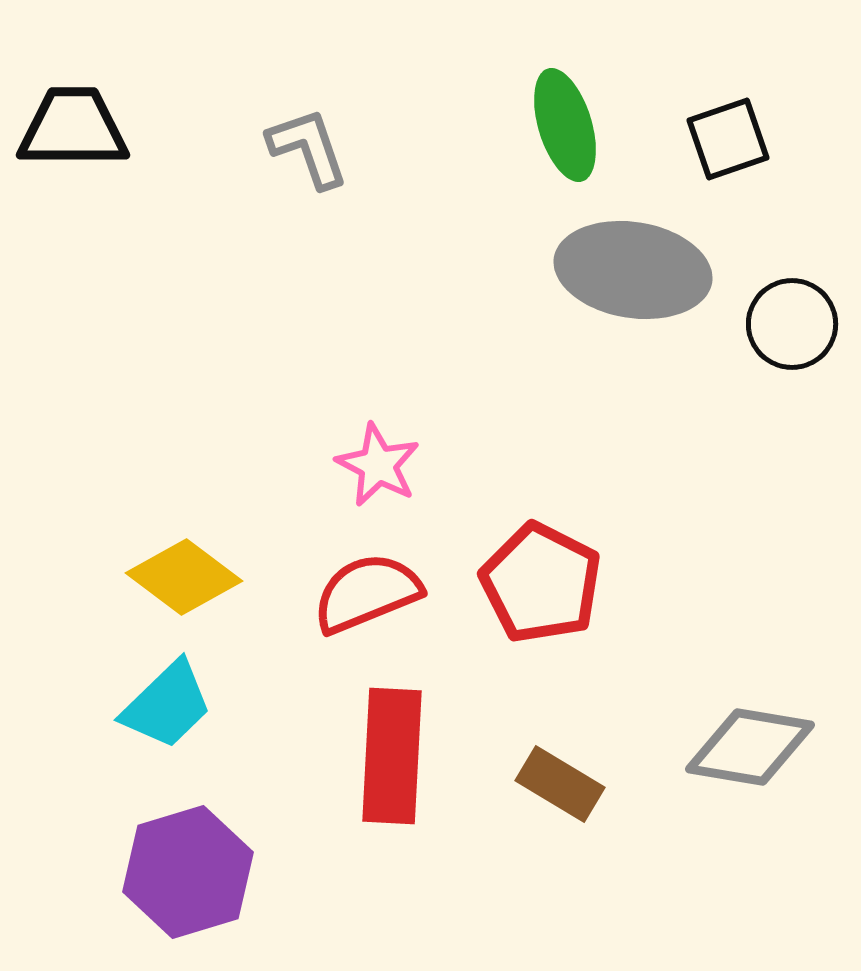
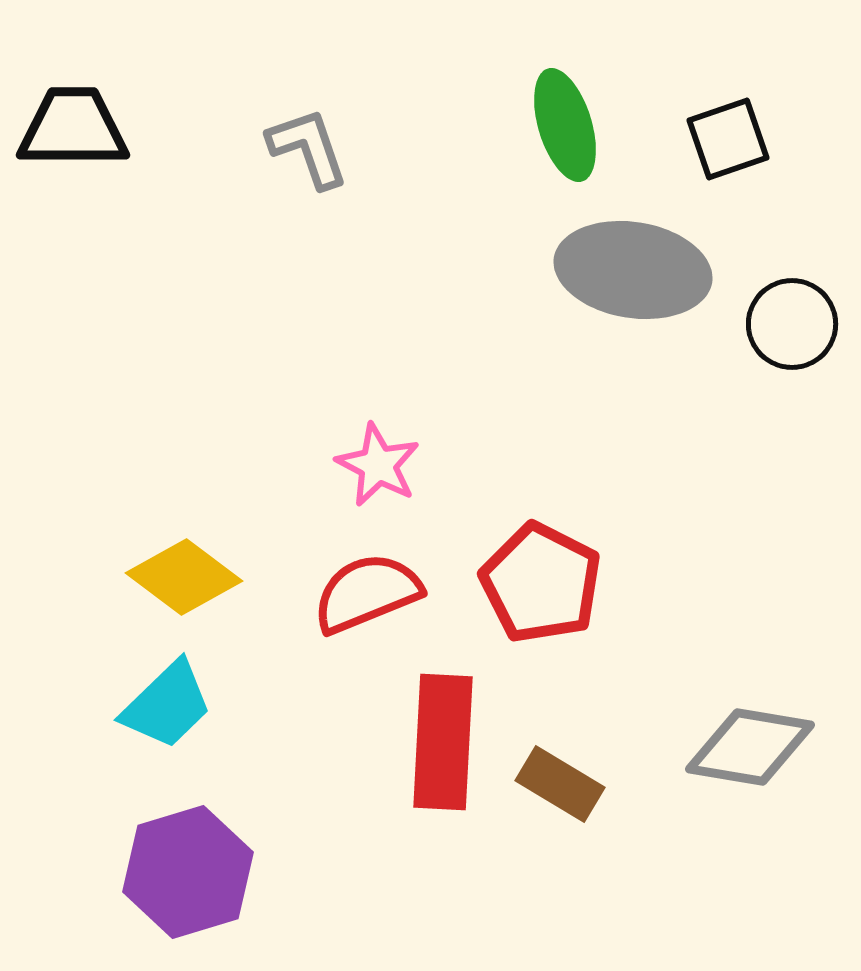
red rectangle: moved 51 px right, 14 px up
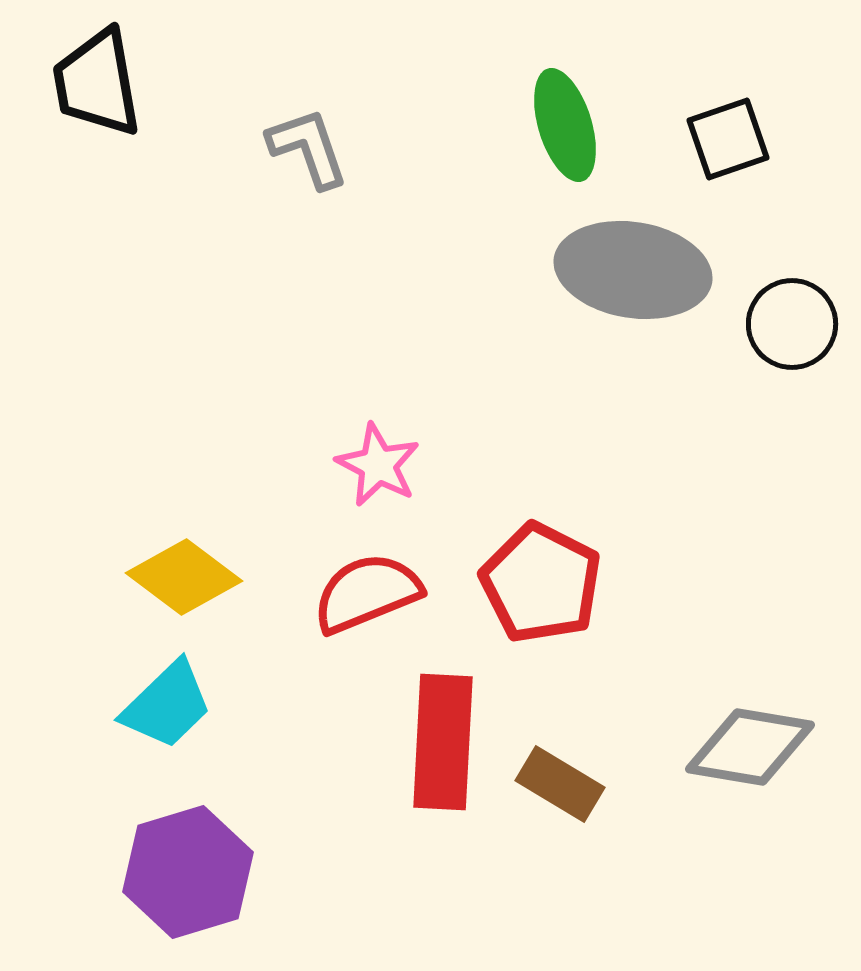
black trapezoid: moved 24 px right, 45 px up; rotated 100 degrees counterclockwise
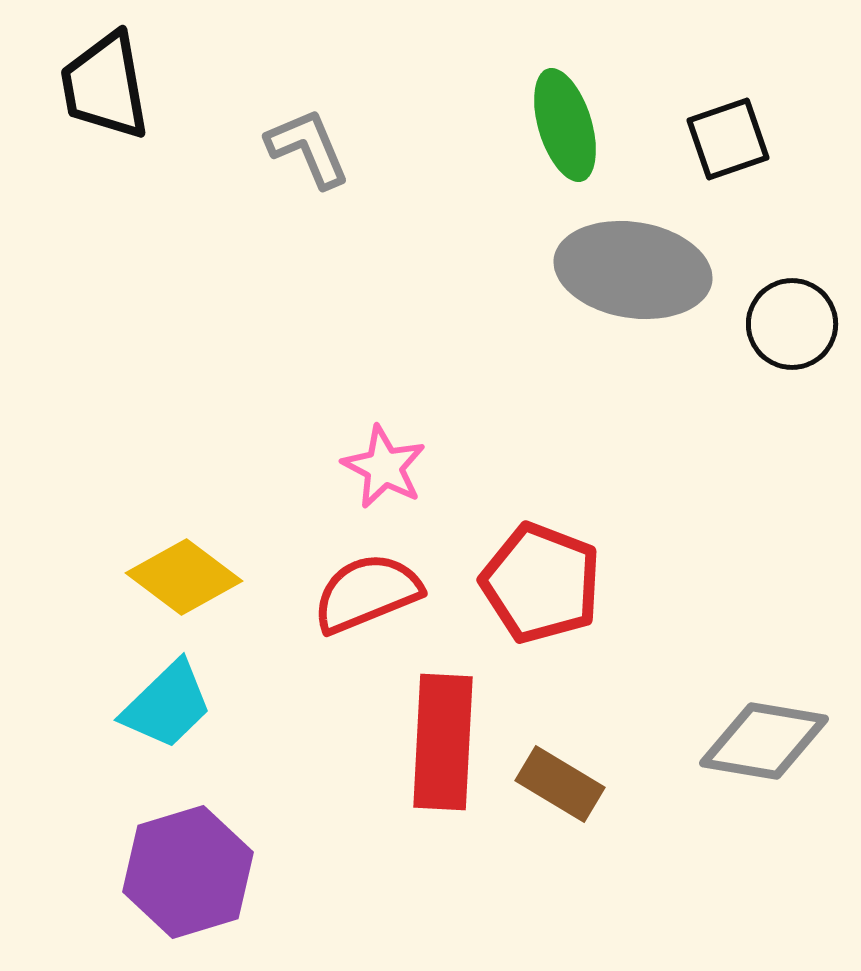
black trapezoid: moved 8 px right, 3 px down
gray L-shape: rotated 4 degrees counterclockwise
pink star: moved 6 px right, 2 px down
red pentagon: rotated 6 degrees counterclockwise
gray diamond: moved 14 px right, 6 px up
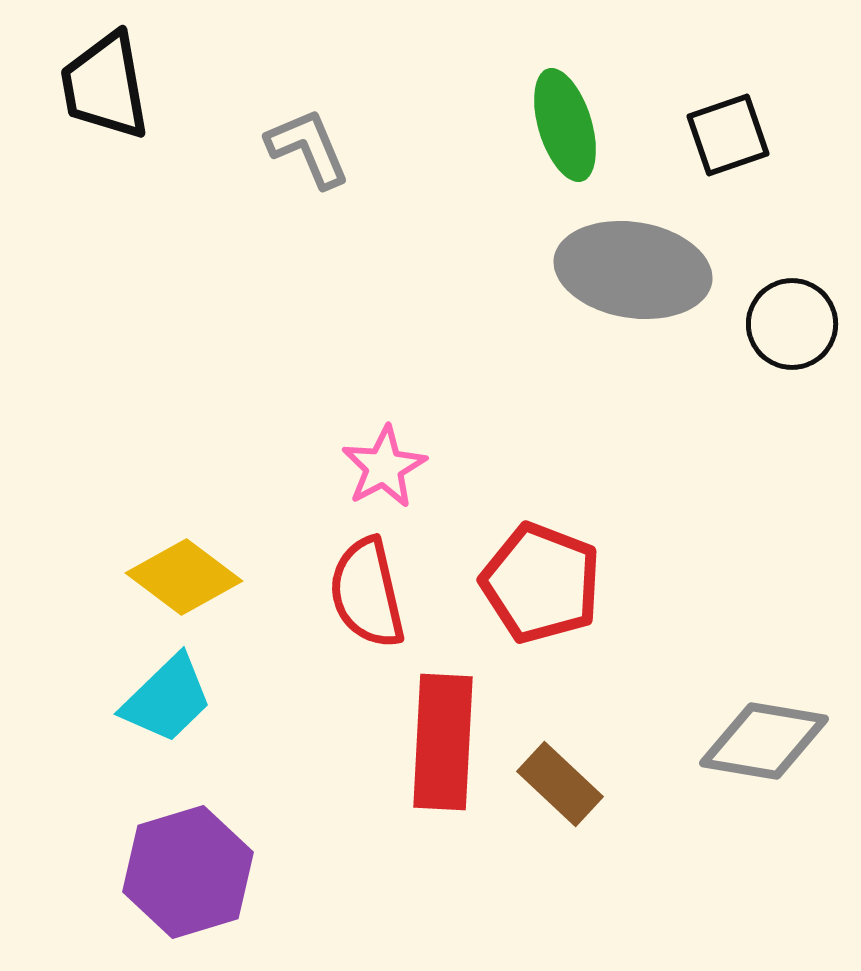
black square: moved 4 px up
pink star: rotated 16 degrees clockwise
red semicircle: rotated 81 degrees counterclockwise
cyan trapezoid: moved 6 px up
brown rectangle: rotated 12 degrees clockwise
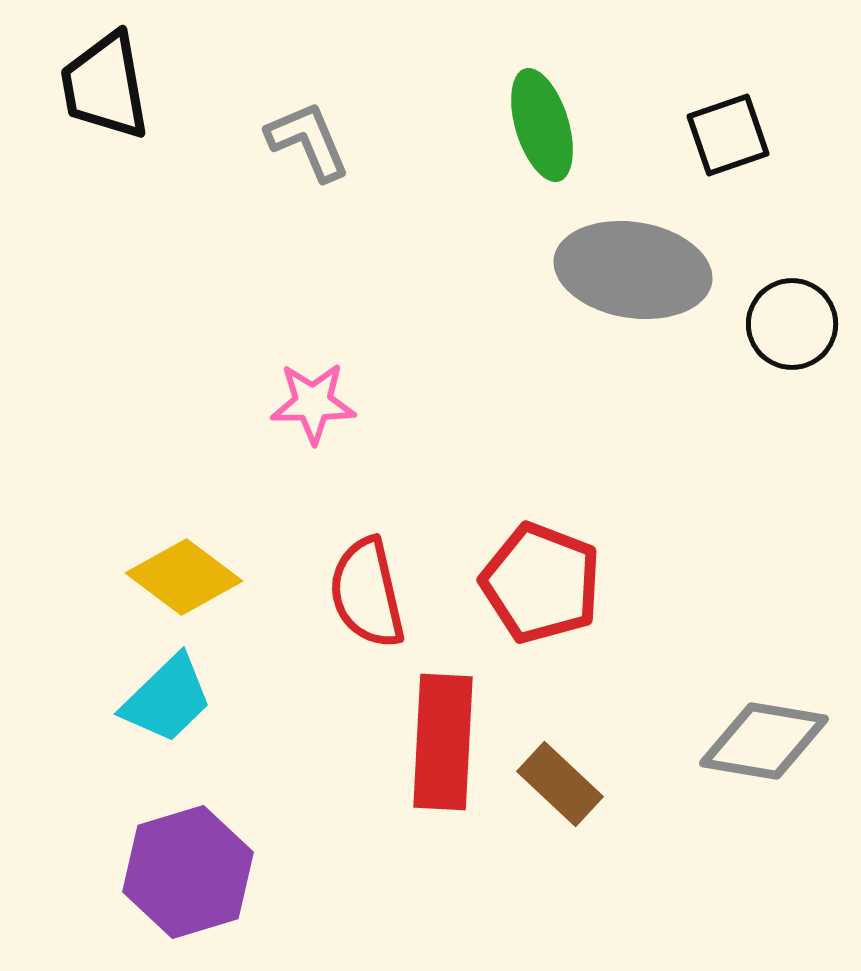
green ellipse: moved 23 px left
gray L-shape: moved 7 px up
pink star: moved 71 px left, 64 px up; rotated 28 degrees clockwise
